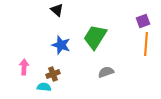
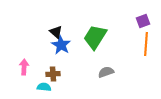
black triangle: moved 1 px left, 22 px down
blue star: rotated 12 degrees clockwise
brown cross: rotated 16 degrees clockwise
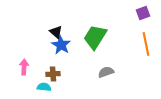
purple square: moved 8 px up
orange line: rotated 15 degrees counterclockwise
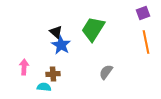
green trapezoid: moved 2 px left, 8 px up
orange line: moved 2 px up
gray semicircle: rotated 35 degrees counterclockwise
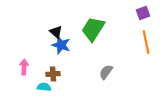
blue star: rotated 12 degrees counterclockwise
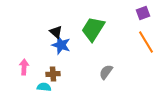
orange line: rotated 20 degrees counterclockwise
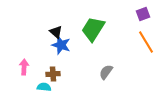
purple square: moved 1 px down
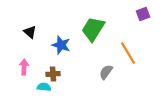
black triangle: moved 26 px left
orange line: moved 18 px left, 11 px down
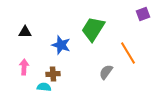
black triangle: moved 5 px left; rotated 40 degrees counterclockwise
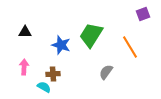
green trapezoid: moved 2 px left, 6 px down
orange line: moved 2 px right, 6 px up
cyan semicircle: rotated 24 degrees clockwise
